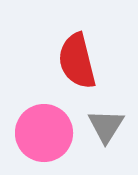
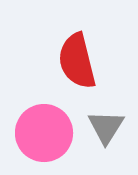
gray triangle: moved 1 px down
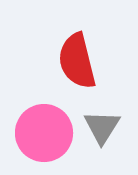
gray triangle: moved 4 px left
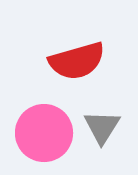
red semicircle: rotated 92 degrees counterclockwise
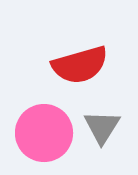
red semicircle: moved 3 px right, 4 px down
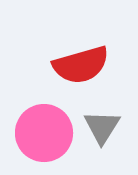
red semicircle: moved 1 px right
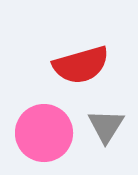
gray triangle: moved 4 px right, 1 px up
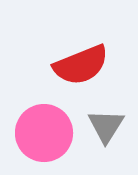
red semicircle: rotated 6 degrees counterclockwise
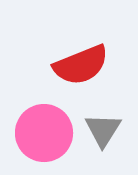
gray triangle: moved 3 px left, 4 px down
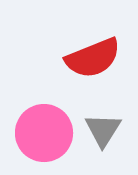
red semicircle: moved 12 px right, 7 px up
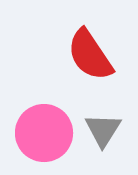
red semicircle: moved 3 px left, 3 px up; rotated 78 degrees clockwise
